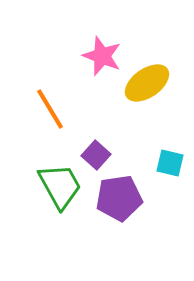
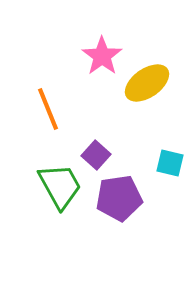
pink star: rotated 15 degrees clockwise
orange line: moved 2 px left; rotated 9 degrees clockwise
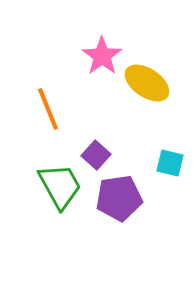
yellow ellipse: rotated 69 degrees clockwise
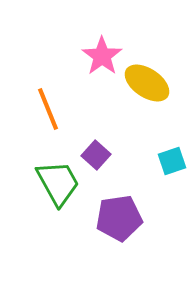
cyan square: moved 2 px right, 2 px up; rotated 32 degrees counterclockwise
green trapezoid: moved 2 px left, 3 px up
purple pentagon: moved 20 px down
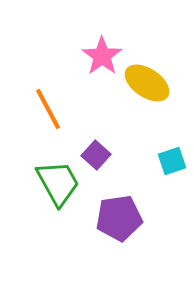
orange line: rotated 6 degrees counterclockwise
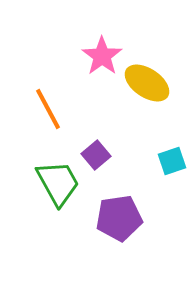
purple square: rotated 8 degrees clockwise
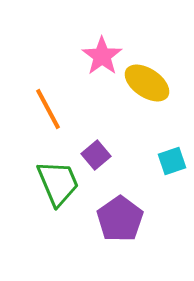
green trapezoid: rotated 6 degrees clockwise
purple pentagon: moved 1 px right, 1 px down; rotated 27 degrees counterclockwise
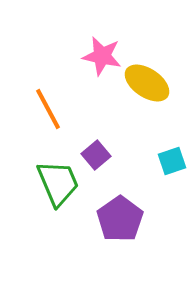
pink star: rotated 24 degrees counterclockwise
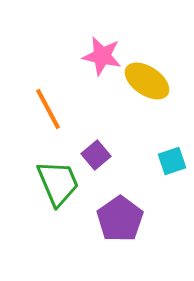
yellow ellipse: moved 2 px up
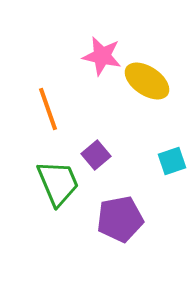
orange line: rotated 9 degrees clockwise
purple pentagon: rotated 24 degrees clockwise
